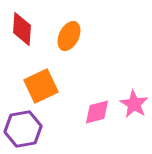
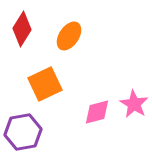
red diamond: rotated 28 degrees clockwise
orange ellipse: rotated 8 degrees clockwise
orange square: moved 4 px right, 2 px up
purple hexagon: moved 3 px down
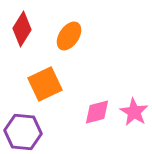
pink star: moved 8 px down
purple hexagon: rotated 15 degrees clockwise
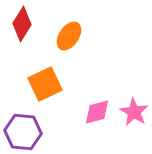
red diamond: moved 5 px up
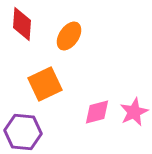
red diamond: rotated 28 degrees counterclockwise
pink star: rotated 16 degrees clockwise
